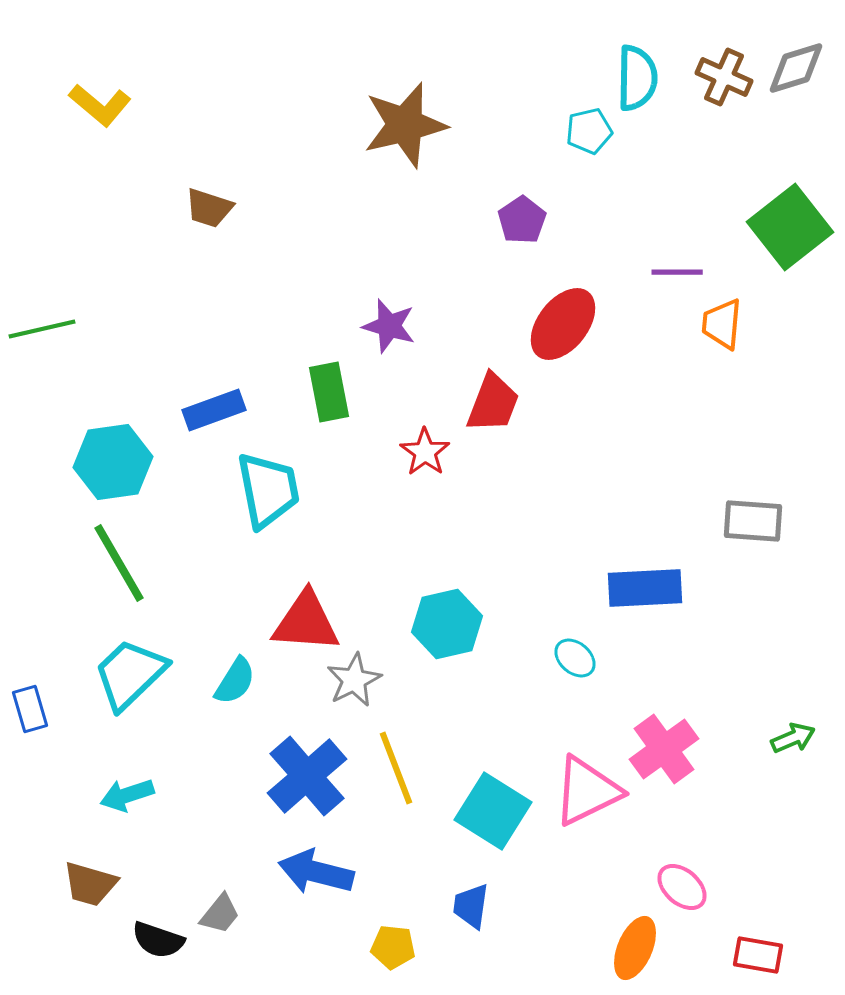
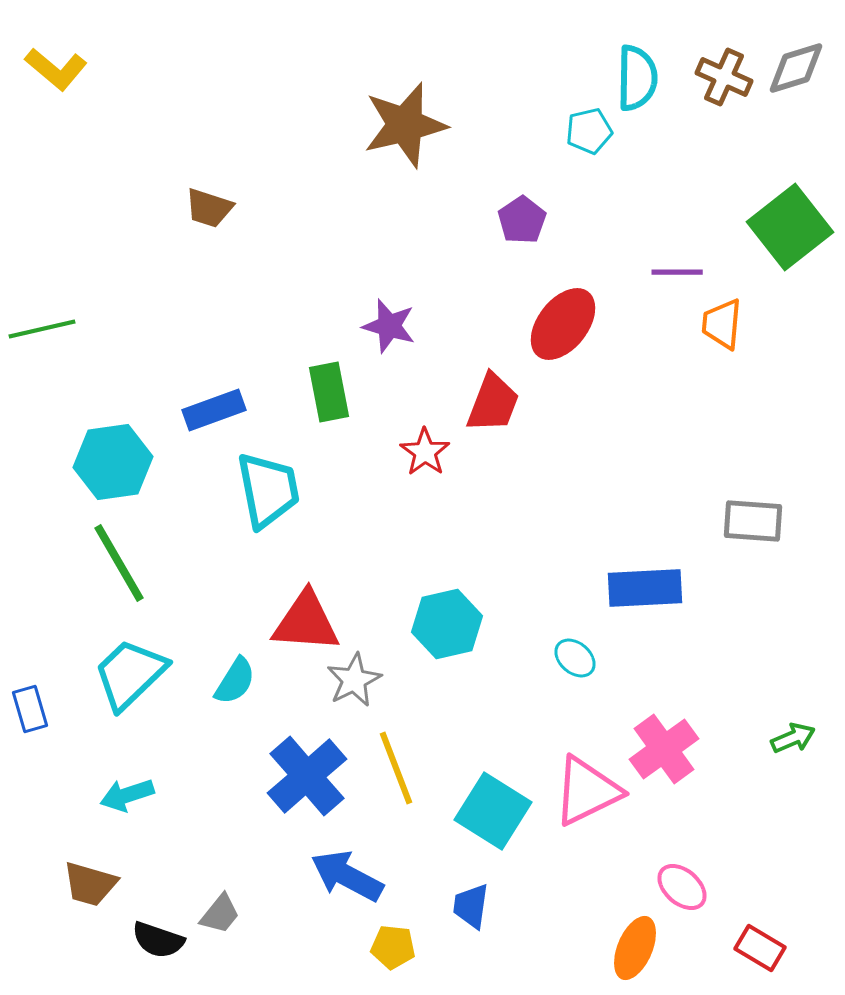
yellow L-shape at (100, 105): moved 44 px left, 36 px up
blue arrow at (316, 872): moved 31 px right, 4 px down; rotated 14 degrees clockwise
red rectangle at (758, 955): moved 2 px right, 7 px up; rotated 21 degrees clockwise
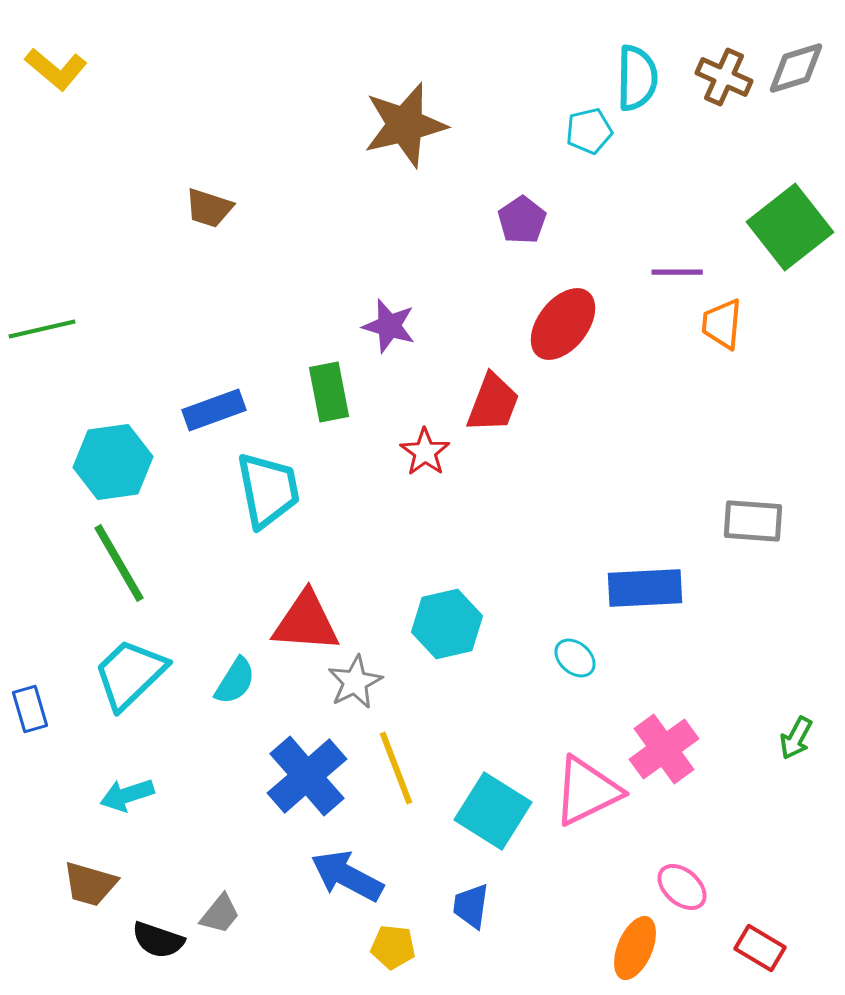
gray star at (354, 680): moved 1 px right, 2 px down
green arrow at (793, 738): moved 3 px right; rotated 141 degrees clockwise
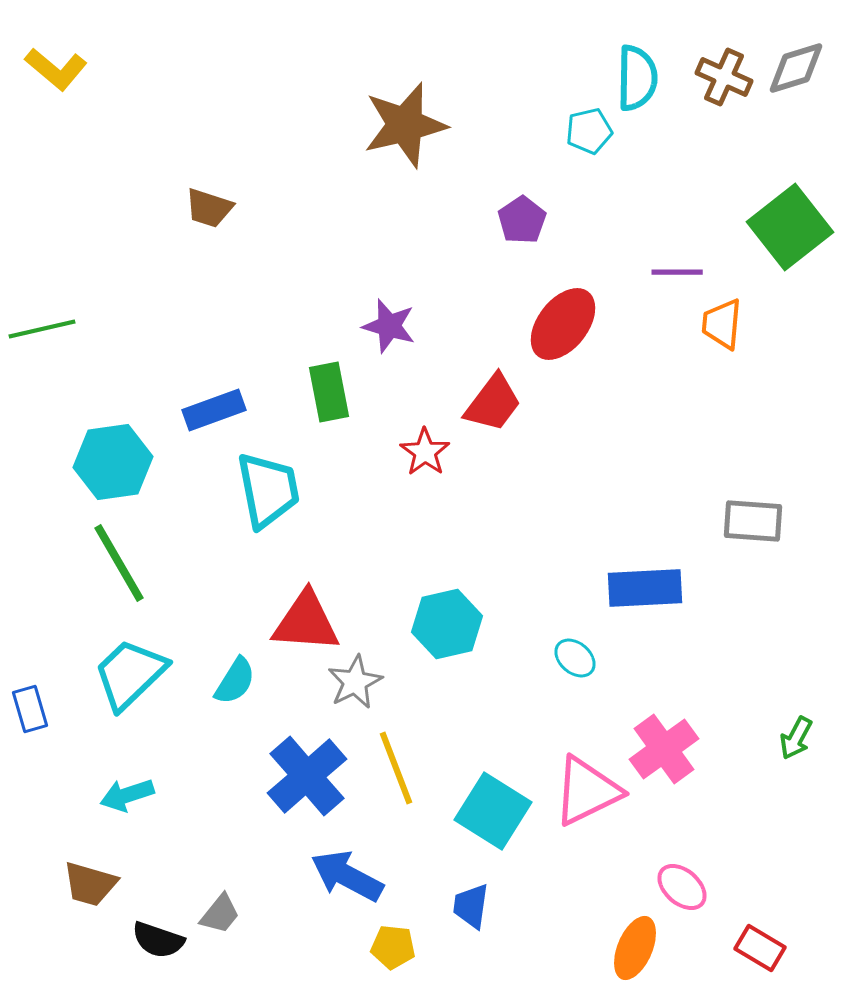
red trapezoid at (493, 403): rotated 16 degrees clockwise
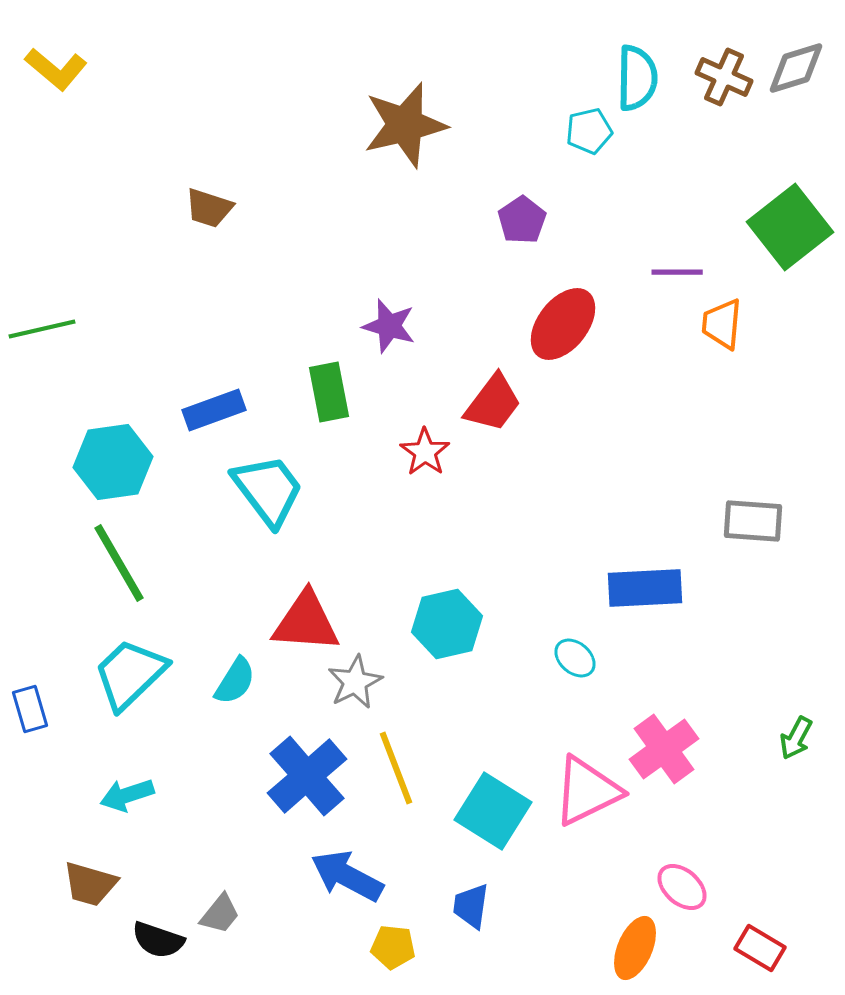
cyan trapezoid at (268, 490): rotated 26 degrees counterclockwise
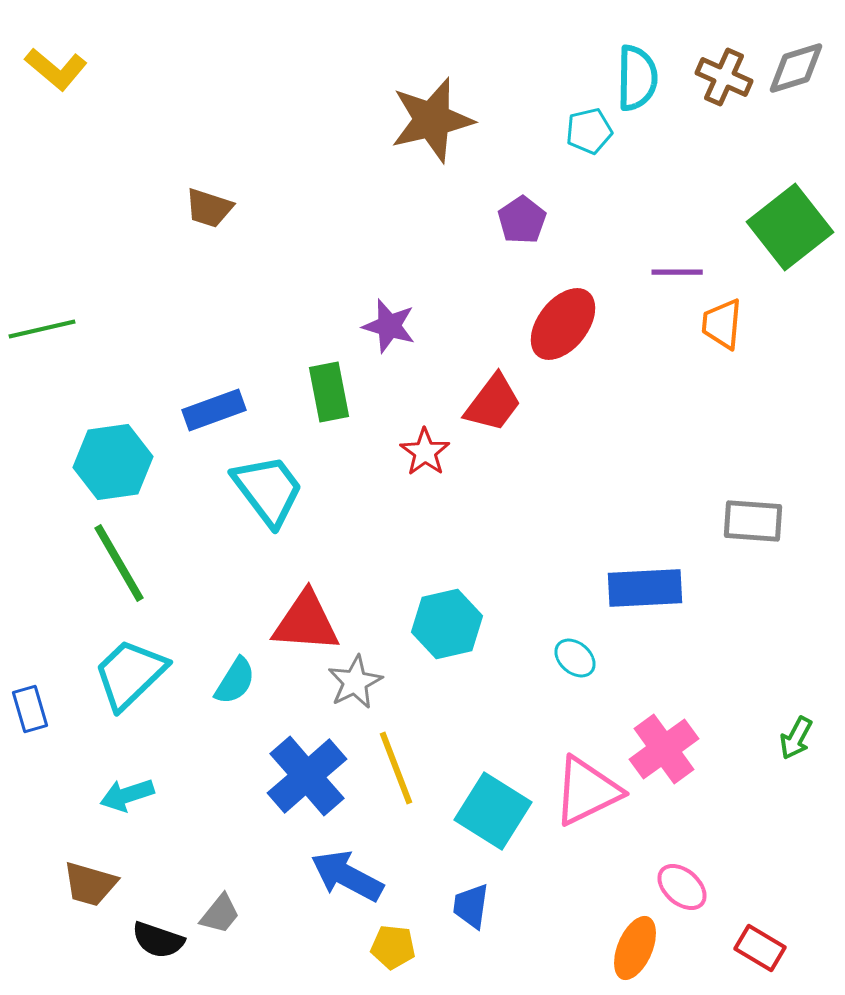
brown star at (405, 125): moved 27 px right, 5 px up
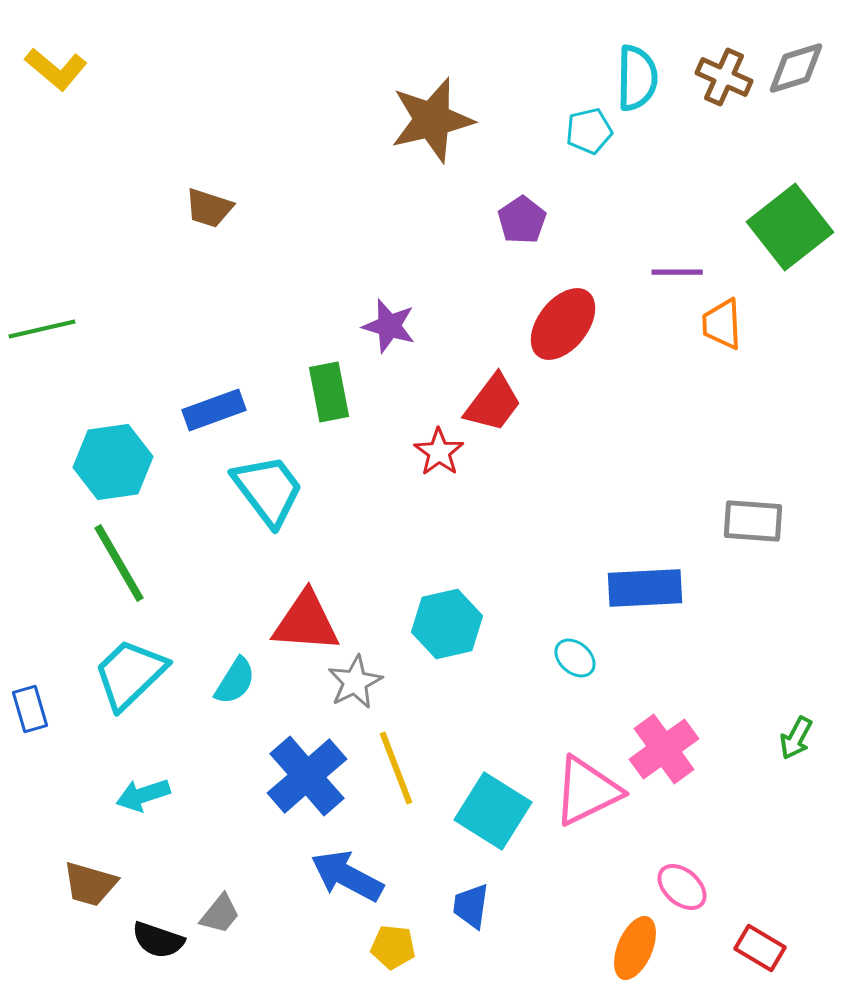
orange trapezoid at (722, 324): rotated 8 degrees counterclockwise
red star at (425, 452): moved 14 px right
cyan arrow at (127, 795): moved 16 px right
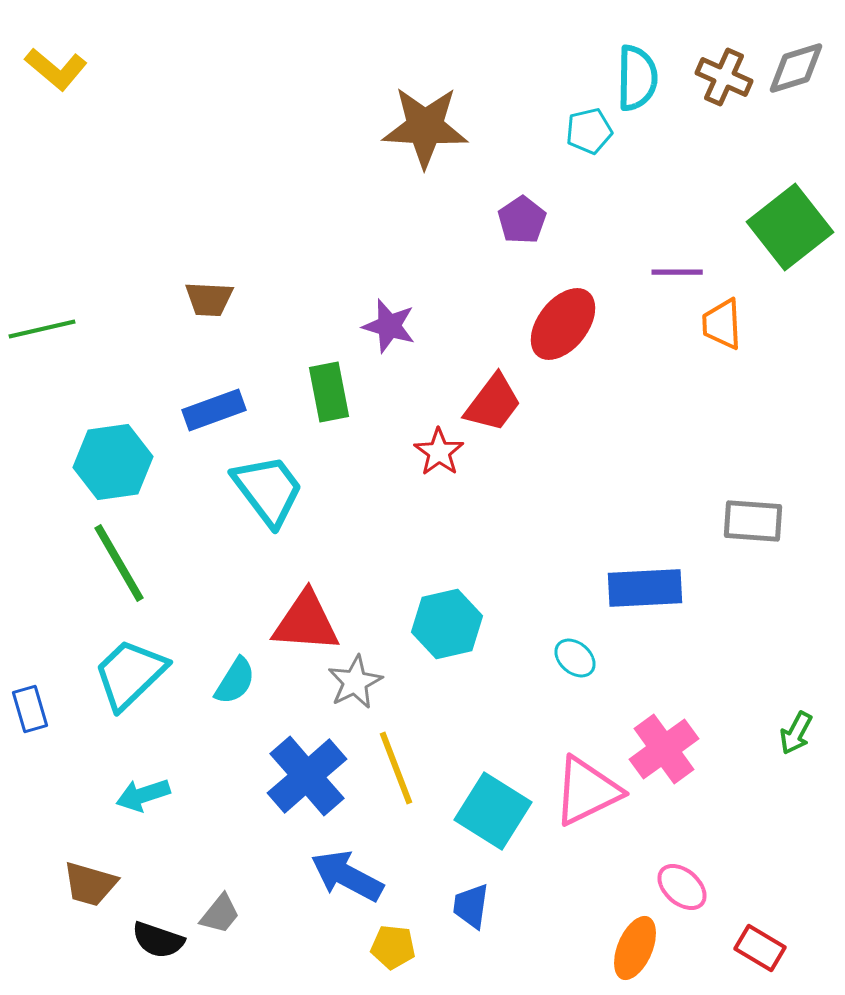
brown star at (432, 120): moved 7 px left, 7 px down; rotated 16 degrees clockwise
brown trapezoid at (209, 208): moved 91 px down; rotated 15 degrees counterclockwise
green arrow at (796, 738): moved 5 px up
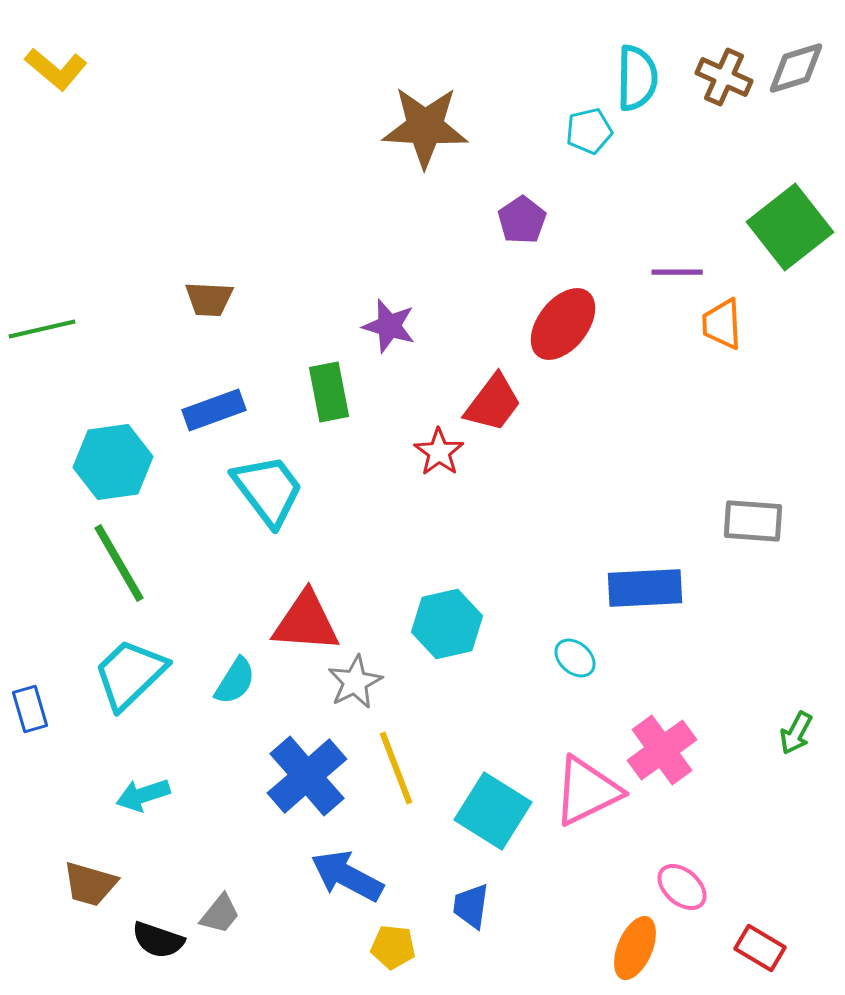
pink cross at (664, 749): moved 2 px left, 1 px down
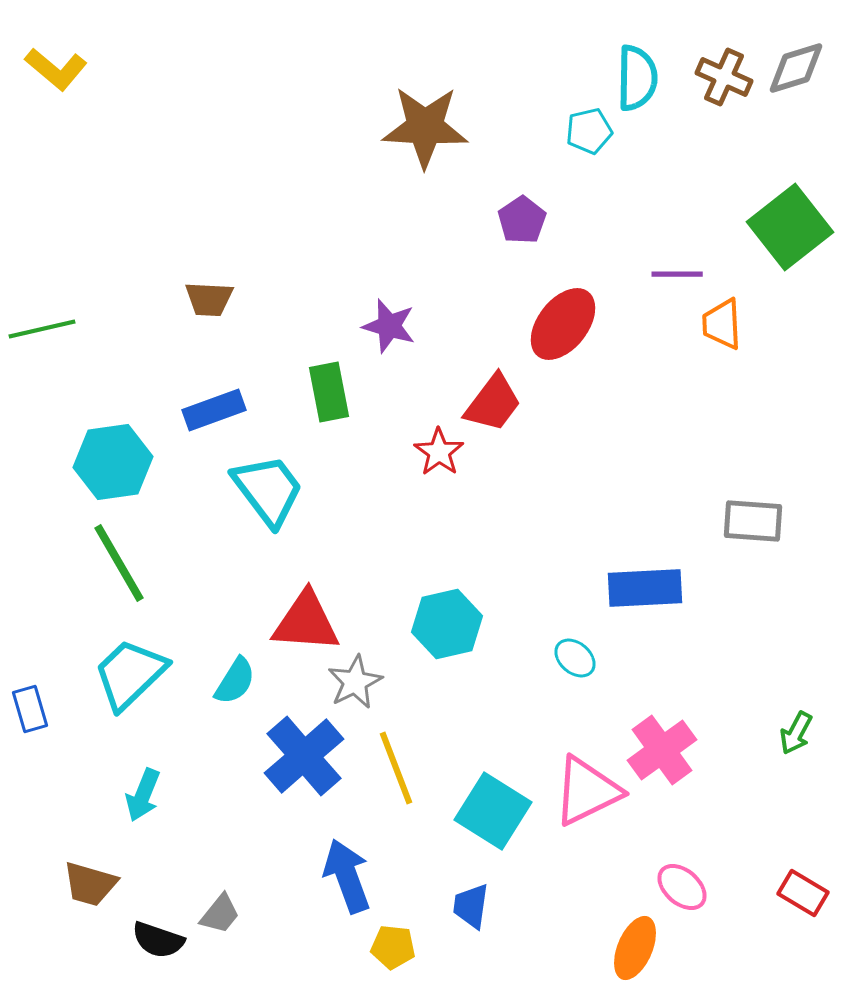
purple line at (677, 272): moved 2 px down
blue cross at (307, 776): moved 3 px left, 20 px up
cyan arrow at (143, 795): rotated 50 degrees counterclockwise
blue arrow at (347, 876): rotated 42 degrees clockwise
red rectangle at (760, 948): moved 43 px right, 55 px up
